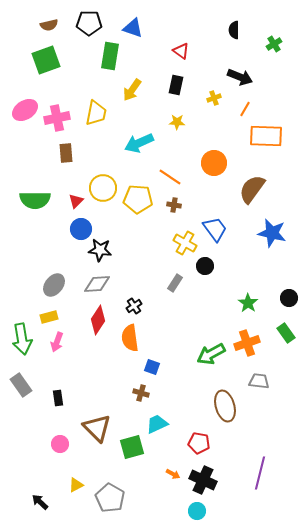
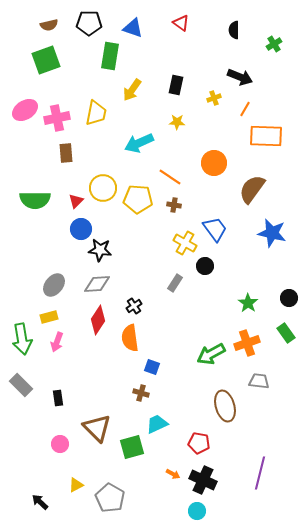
red triangle at (181, 51): moved 28 px up
gray rectangle at (21, 385): rotated 10 degrees counterclockwise
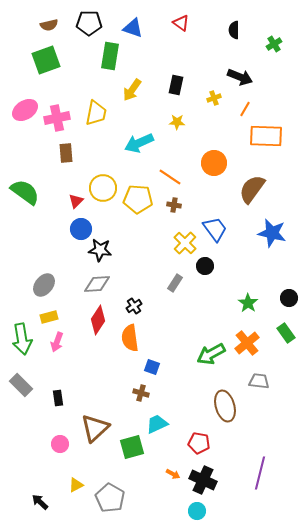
green semicircle at (35, 200): moved 10 px left, 8 px up; rotated 144 degrees counterclockwise
yellow cross at (185, 243): rotated 15 degrees clockwise
gray ellipse at (54, 285): moved 10 px left
orange cross at (247, 343): rotated 20 degrees counterclockwise
brown triangle at (97, 428): moved 2 px left; rotated 32 degrees clockwise
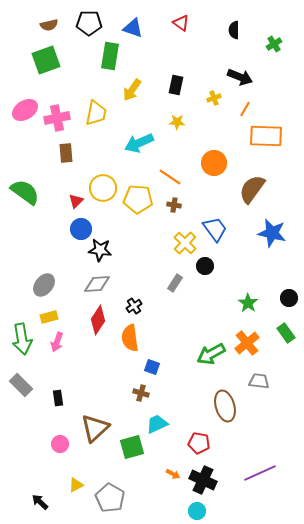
purple line at (260, 473): rotated 52 degrees clockwise
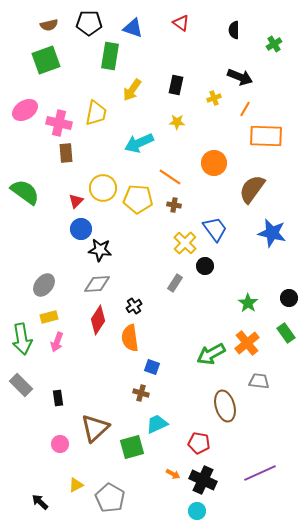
pink cross at (57, 118): moved 2 px right, 5 px down; rotated 25 degrees clockwise
